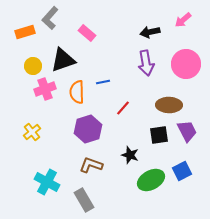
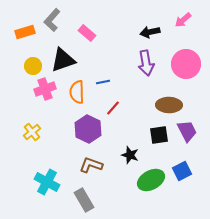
gray L-shape: moved 2 px right, 2 px down
red line: moved 10 px left
purple hexagon: rotated 16 degrees counterclockwise
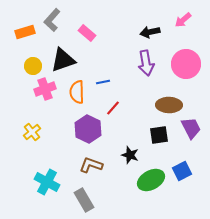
purple trapezoid: moved 4 px right, 3 px up
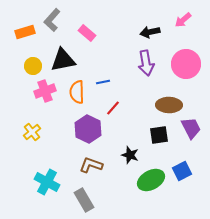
black triangle: rotated 8 degrees clockwise
pink cross: moved 2 px down
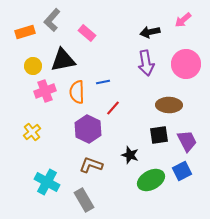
purple trapezoid: moved 4 px left, 13 px down
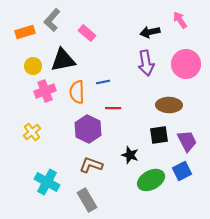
pink arrow: moved 3 px left; rotated 96 degrees clockwise
red line: rotated 49 degrees clockwise
gray rectangle: moved 3 px right
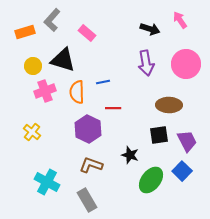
black arrow: moved 3 px up; rotated 150 degrees counterclockwise
black triangle: rotated 28 degrees clockwise
yellow cross: rotated 12 degrees counterclockwise
blue square: rotated 18 degrees counterclockwise
green ellipse: rotated 24 degrees counterclockwise
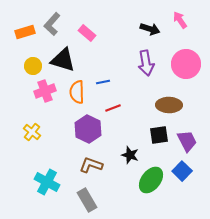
gray L-shape: moved 4 px down
red line: rotated 21 degrees counterclockwise
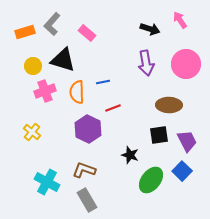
brown L-shape: moved 7 px left, 5 px down
